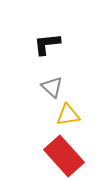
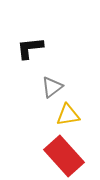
black L-shape: moved 17 px left, 4 px down
gray triangle: rotated 40 degrees clockwise
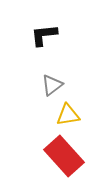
black L-shape: moved 14 px right, 13 px up
gray triangle: moved 2 px up
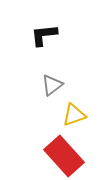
yellow triangle: moved 6 px right; rotated 10 degrees counterclockwise
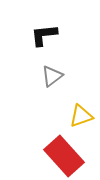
gray triangle: moved 9 px up
yellow triangle: moved 7 px right, 1 px down
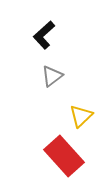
black L-shape: rotated 36 degrees counterclockwise
yellow triangle: rotated 25 degrees counterclockwise
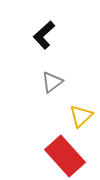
gray triangle: moved 6 px down
red rectangle: moved 1 px right
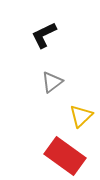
black L-shape: rotated 16 degrees clockwise
red rectangle: rotated 12 degrees counterclockwise
